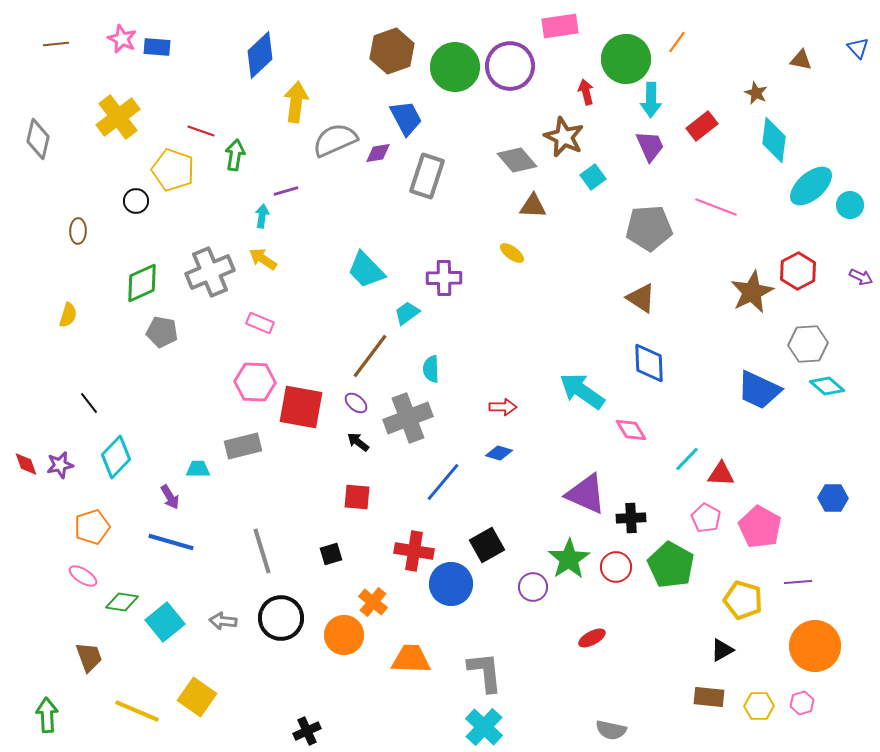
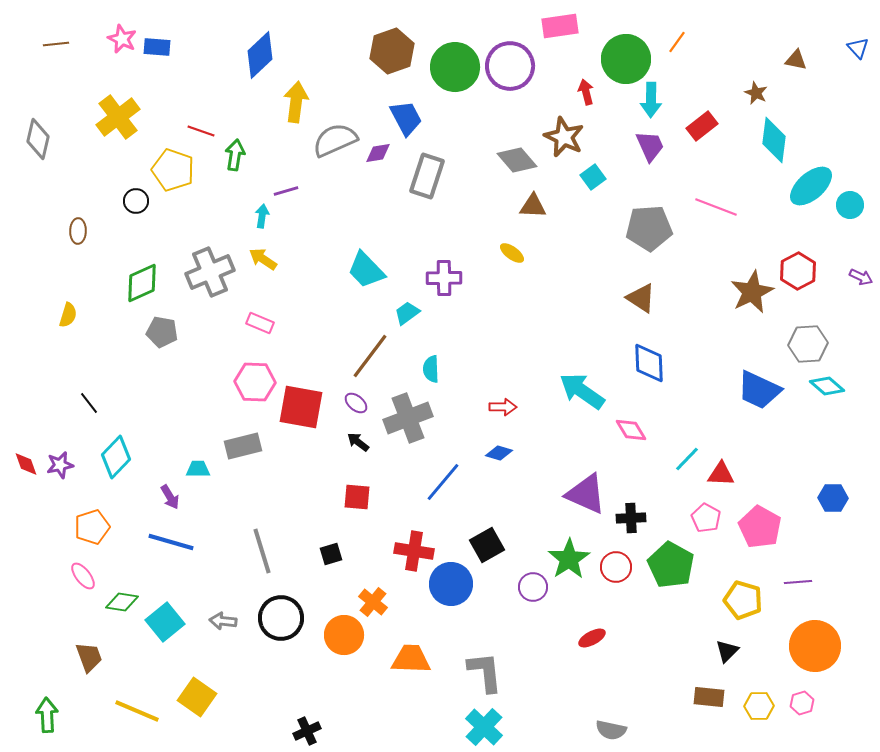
brown triangle at (801, 60): moved 5 px left
pink ellipse at (83, 576): rotated 20 degrees clockwise
black triangle at (722, 650): moved 5 px right, 1 px down; rotated 15 degrees counterclockwise
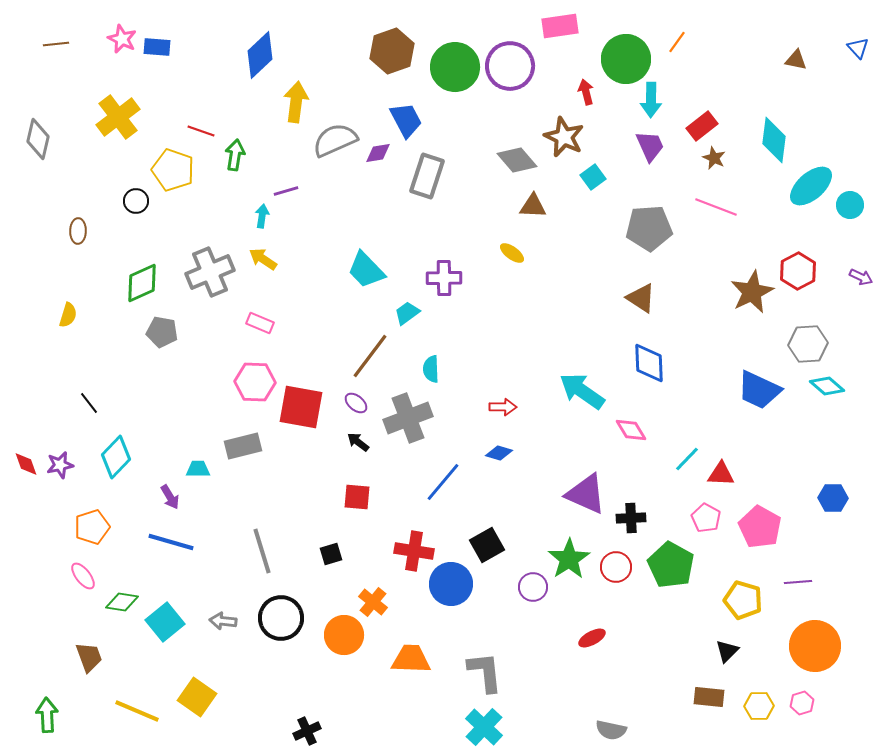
brown star at (756, 93): moved 42 px left, 65 px down
blue trapezoid at (406, 118): moved 2 px down
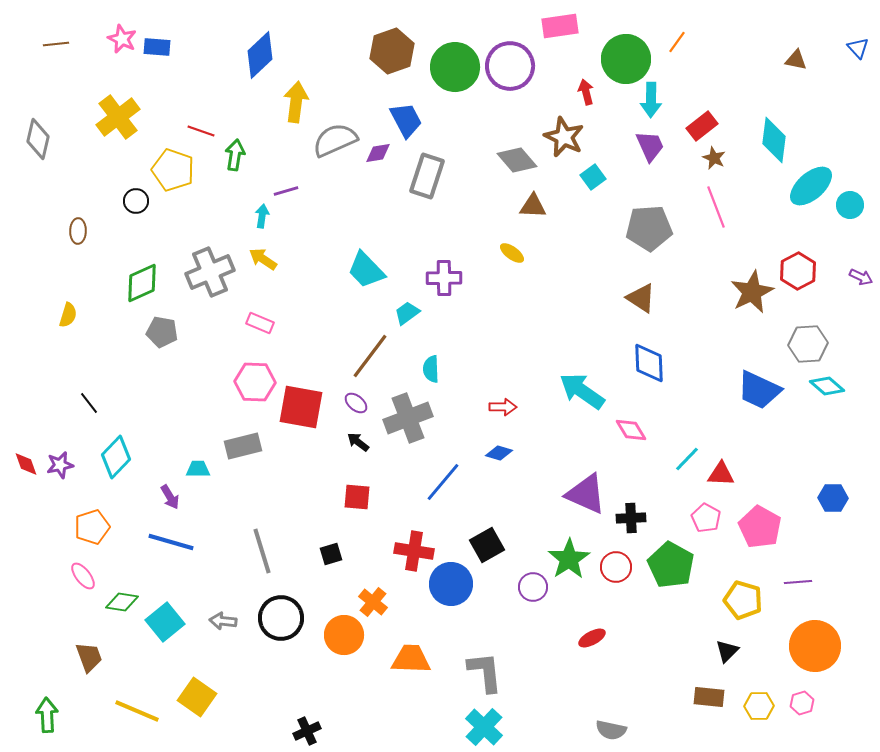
pink line at (716, 207): rotated 48 degrees clockwise
